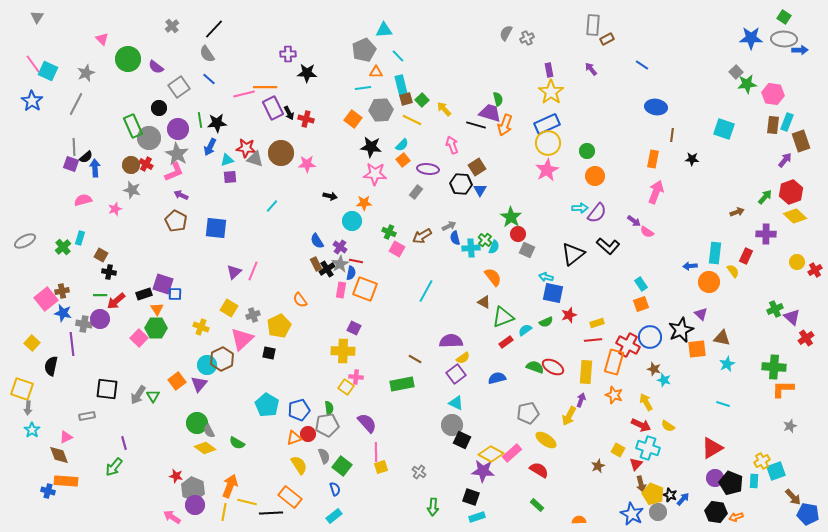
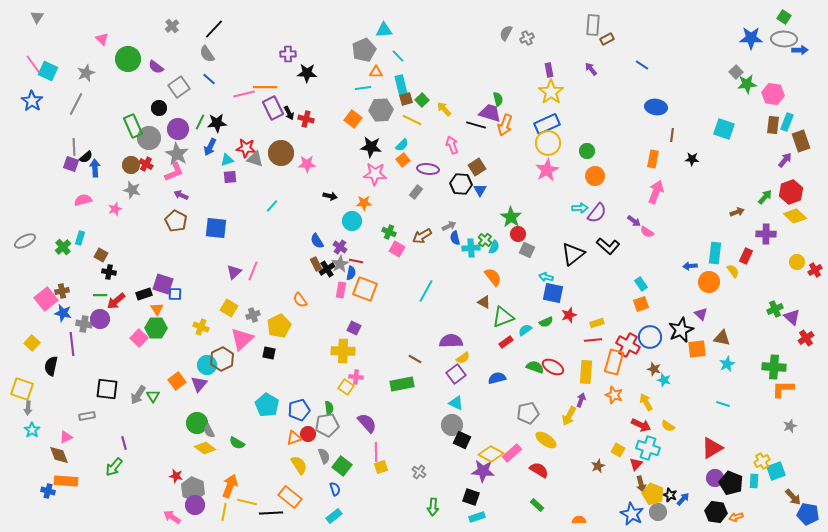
green line at (200, 120): moved 2 px down; rotated 35 degrees clockwise
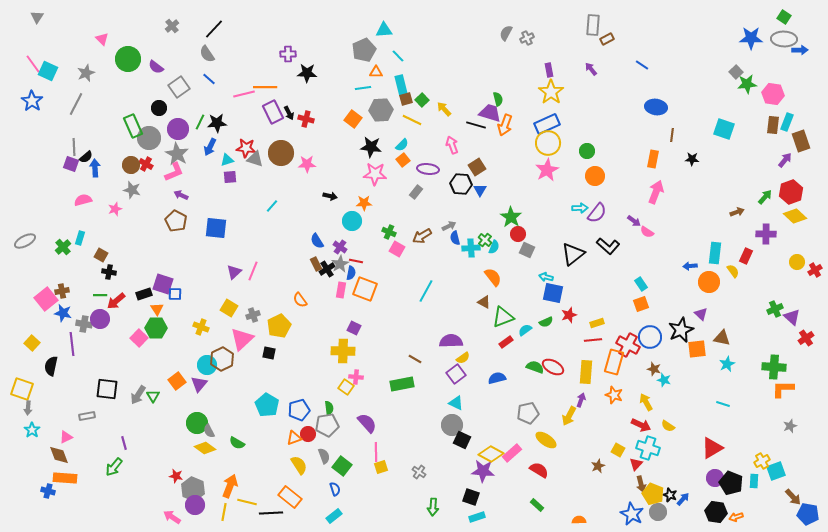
purple rectangle at (273, 108): moved 4 px down
orange rectangle at (66, 481): moved 1 px left, 3 px up
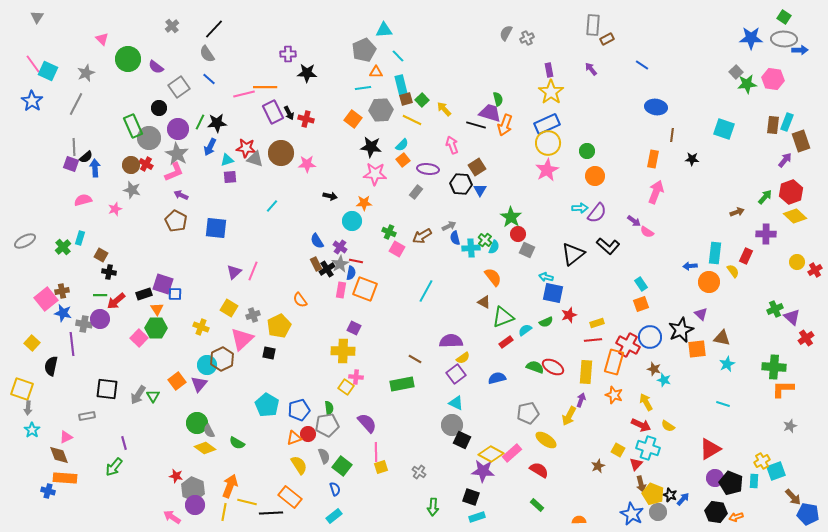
pink hexagon at (773, 94): moved 15 px up
red triangle at (712, 448): moved 2 px left, 1 px down
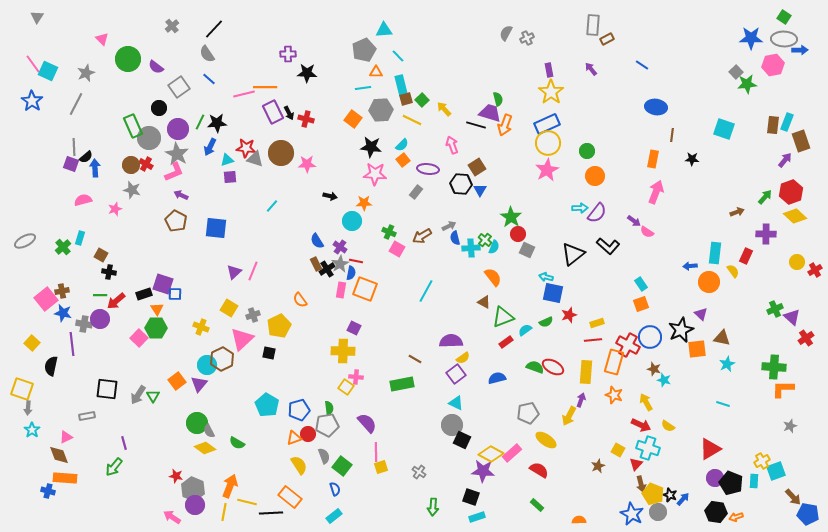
pink hexagon at (773, 79): moved 14 px up; rotated 20 degrees counterclockwise
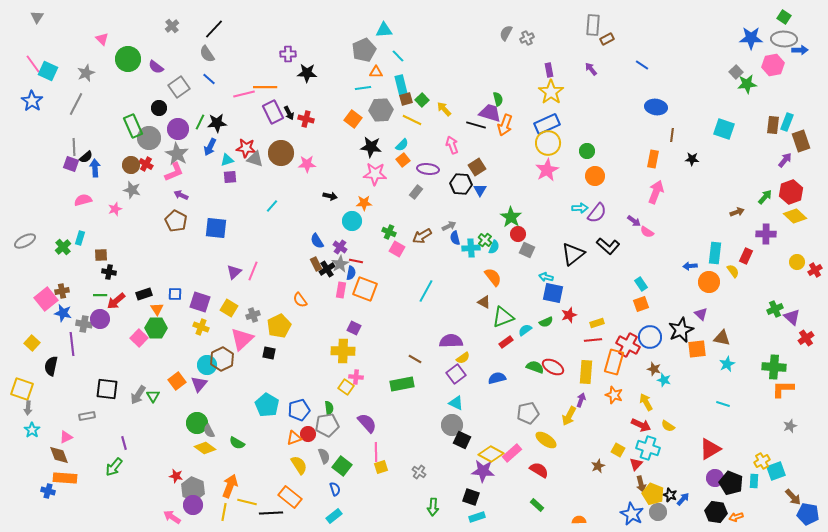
brown square at (101, 255): rotated 32 degrees counterclockwise
purple square at (163, 284): moved 37 px right, 18 px down
purple circle at (195, 505): moved 2 px left
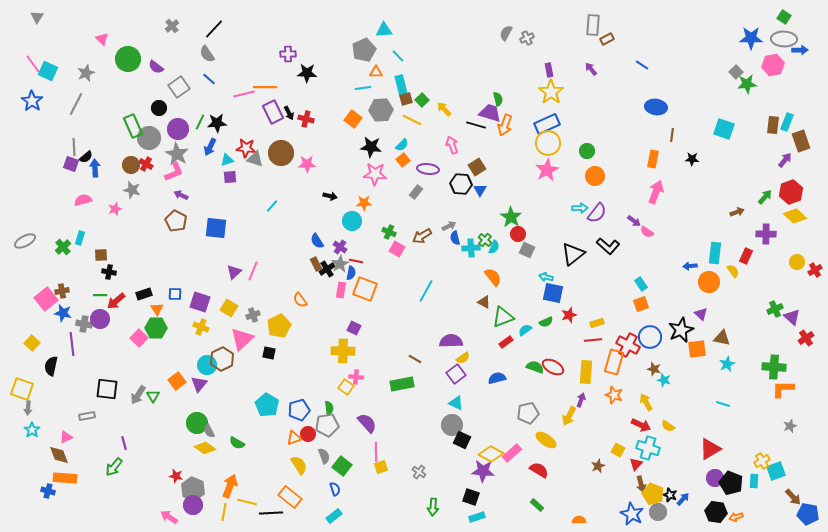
pink arrow at (172, 517): moved 3 px left
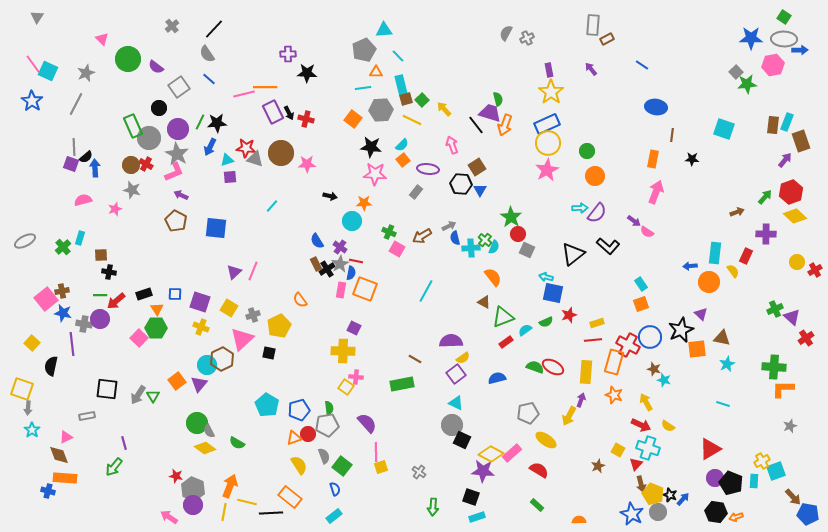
black line at (476, 125): rotated 36 degrees clockwise
